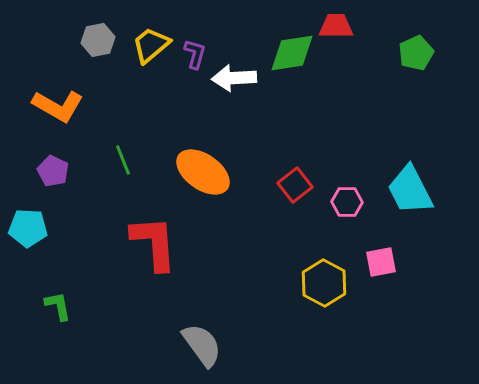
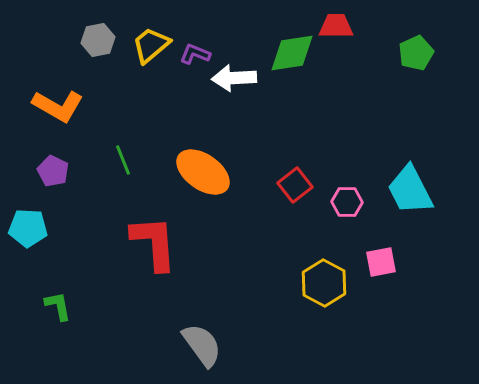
purple L-shape: rotated 84 degrees counterclockwise
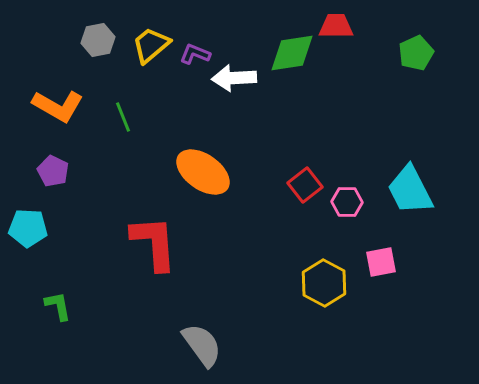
green line: moved 43 px up
red square: moved 10 px right
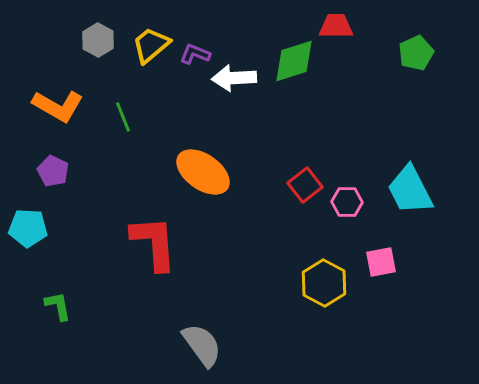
gray hexagon: rotated 20 degrees counterclockwise
green diamond: moved 2 px right, 8 px down; rotated 9 degrees counterclockwise
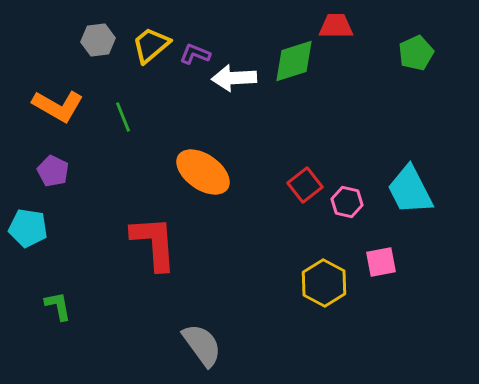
gray hexagon: rotated 24 degrees clockwise
pink hexagon: rotated 12 degrees clockwise
cyan pentagon: rotated 6 degrees clockwise
